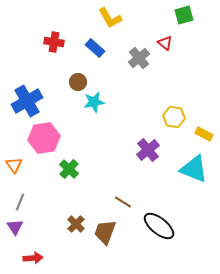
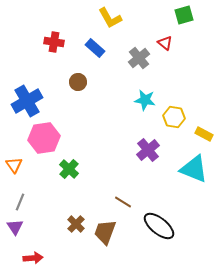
cyan star: moved 51 px right, 2 px up; rotated 20 degrees clockwise
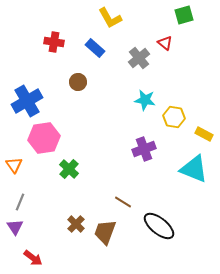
purple cross: moved 4 px left, 1 px up; rotated 20 degrees clockwise
red arrow: rotated 42 degrees clockwise
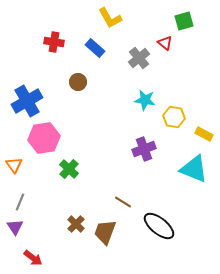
green square: moved 6 px down
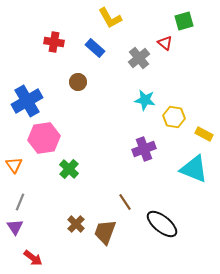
brown line: moved 2 px right; rotated 24 degrees clockwise
black ellipse: moved 3 px right, 2 px up
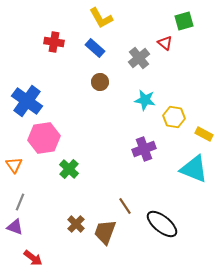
yellow L-shape: moved 9 px left
brown circle: moved 22 px right
blue cross: rotated 24 degrees counterclockwise
brown line: moved 4 px down
purple triangle: rotated 36 degrees counterclockwise
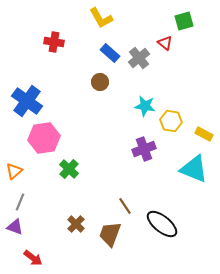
blue rectangle: moved 15 px right, 5 px down
cyan star: moved 6 px down
yellow hexagon: moved 3 px left, 4 px down
orange triangle: moved 6 px down; rotated 24 degrees clockwise
brown trapezoid: moved 5 px right, 2 px down
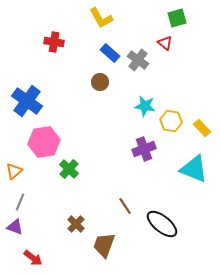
green square: moved 7 px left, 3 px up
gray cross: moved 1 px left, 2 px down; rotated 15 degrees counterclockwise
yellow rectangle: moved 2 px left, 6 px up; rotated 18 degrees clockwise
pink hexagon: moved 4 px down
brown trapezoid: moved 6 px left, 11 px down
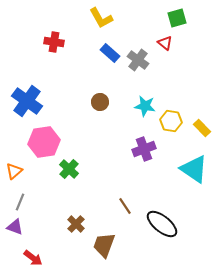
brown circle: moved 20 px down
cyan triangle: rotated 12 degrees clockwise
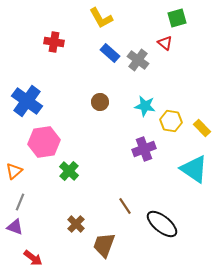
green cross: moved 2 px down
